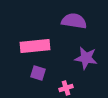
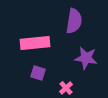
purple semicircle: rotated 90 degrees clockwise
pink rectangle: moved 3 px up
pink cross: rotated 24 degrees counterclockwise
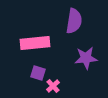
purple star: rotated 15 degrees counterclockwise
pink cross: moved 13 px left, 2 px up
